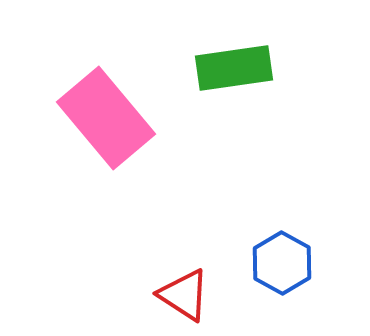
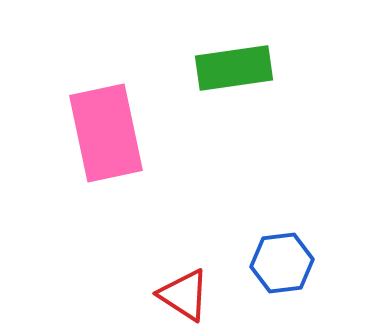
pink rectangle: moved 15 px down; rotated 28 degrees clockwise
blue hexagon: rotated 24 degrees clockwise
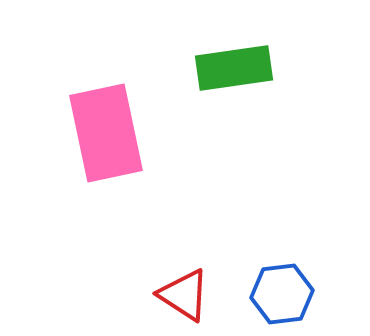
blue hexagon: moved 31 px down
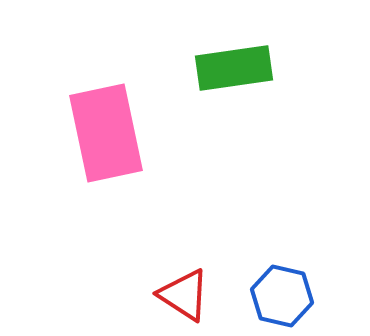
blue hexagon: moved 2 px down; rotated 20 degrees clockwise
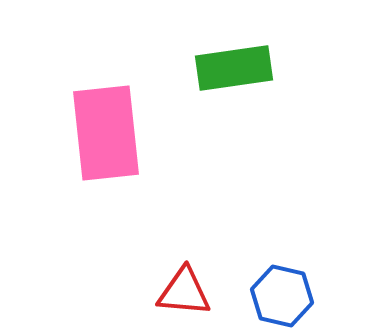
pink rectangle: rotated 6 degrees clockwise
red triangle: moved 3 px up; rotated 28 degrees counterclockwise
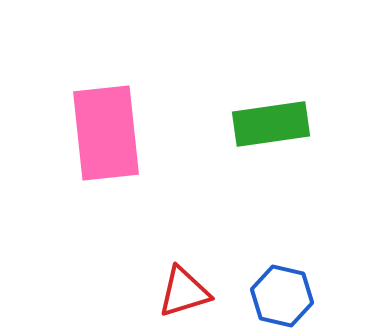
green rectangle: moved 37 px right, 56 px down
red triangle: rotated 22 degrees counterclockwise
